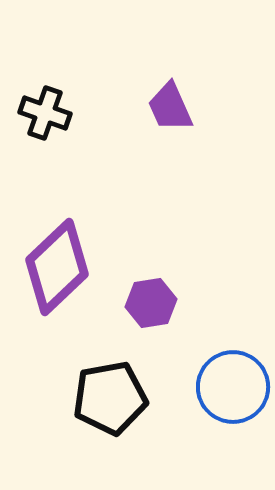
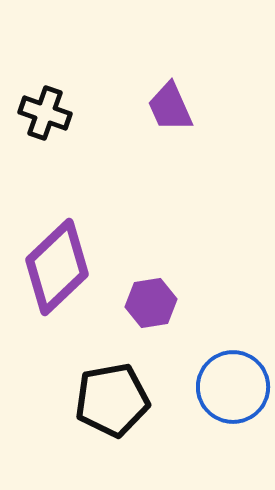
black pentagon: moved 2 px right, 2 px down
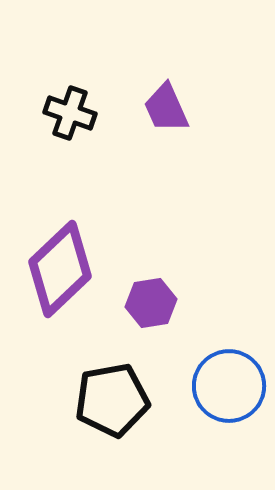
purple trapezoid: moved 4 px left, 1 px down
black cross: moved 25 px right
purple diamond: moved 3 px right, 2 px down
blue circle: moved 4 px left, 1 px up
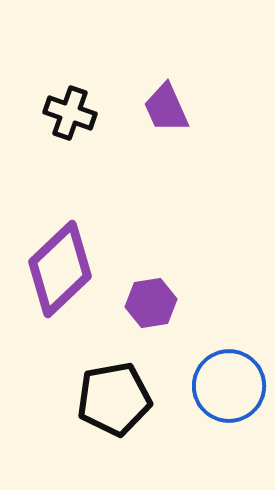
black pentagon: moved 2 px right, 1 px up
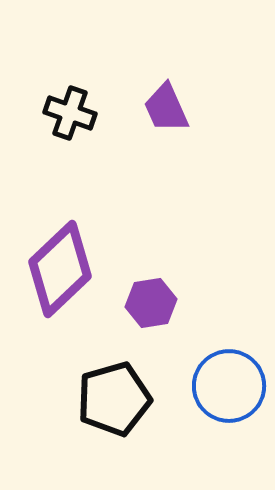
black pentagon: rotated 6 degrees counterclockwise
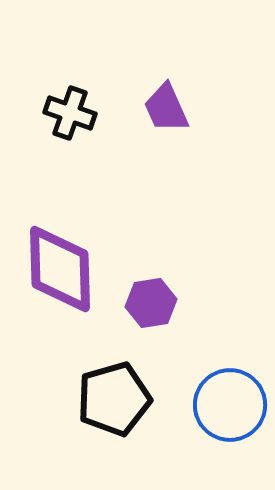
purple diamond: rotated 48 degrees counterclockwise
blue circle: moved 1 px right, 19 px down
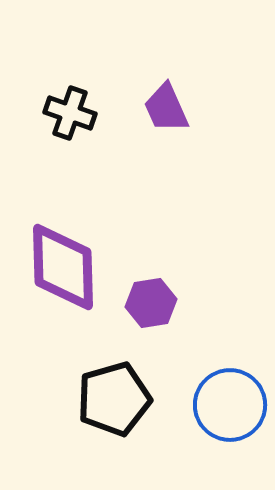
purple diamond: moved 3 px right, 2 px up
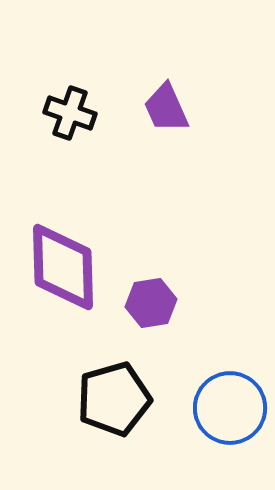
blue circle: moved 3 px down
